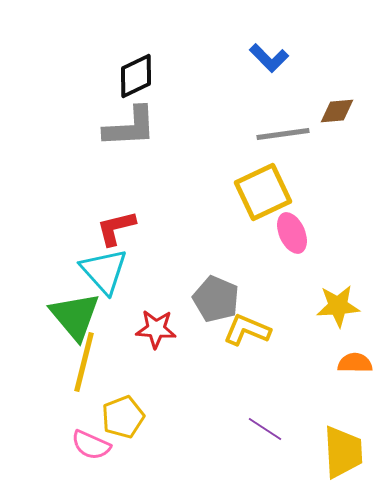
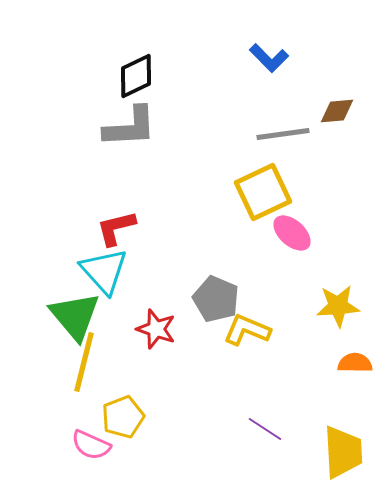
pink ellipse: rotated 24 degrees counterclockwise
red star: rotated 15 degrees clockwise
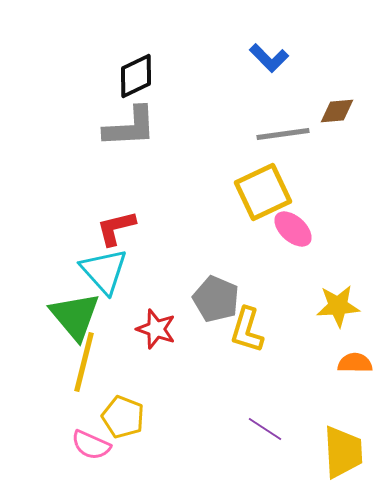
pink ellipse: moved 1 px right, 4 px up
yellow L-shape: rotated 96 degrees counterclockwise
yellow pentagon: rotated 30 degrees counterclockwise
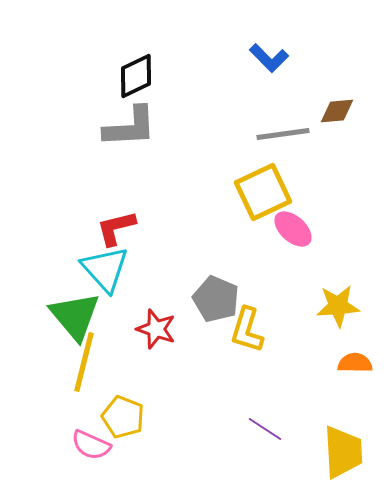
cyan triangle: moved 1 px right, 2 px up
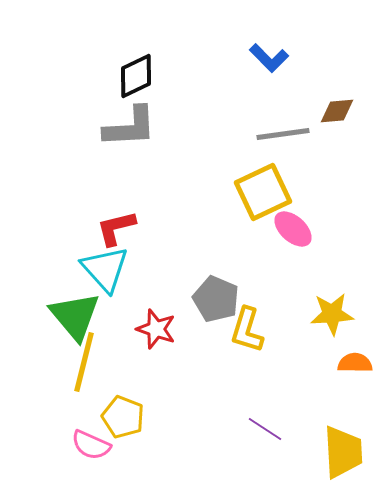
yellow star: moved 6 px left, 8 px down
